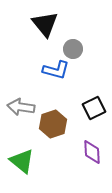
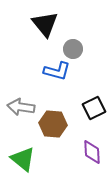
blue L-shape: moved 1 px right, 1 px down
brown hexagon: rotated 24 degrees clockwise
green triangle: moved 1 px right, 2 px up
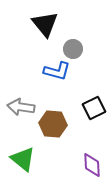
purple diamond: moved 13 px down
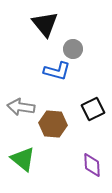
black square: moved 1 px left, 1 px down
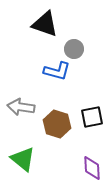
black triangle: rotated 32 degrees counterclockwise
gray circle: moved 1 px right
black square: moved 1 px left, 8 px down; rotated 15 degrees clockwise
brown hexagon: moved 4 px right; rotated 12 degrees clockwise
purple diamond: moved 3 px down
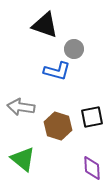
black triangle: moved 1 px down
brown hexagon: moved 1 px right, 2 px down
